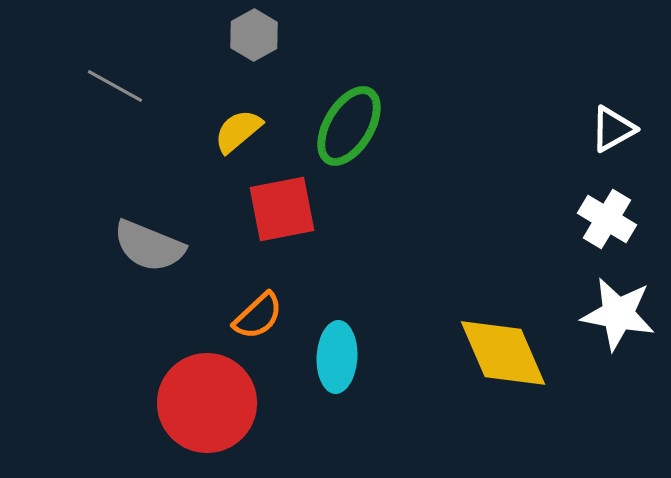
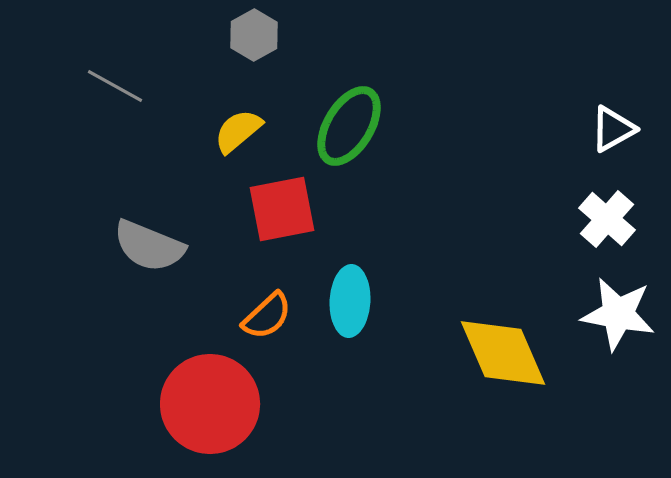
white cross: rotated 10 degrees clockwise
orange semicircle: moved 9 px right
cyan ellipse: moved 13 px right, 56 px up
red circle: moved 3 px right, 1 px down
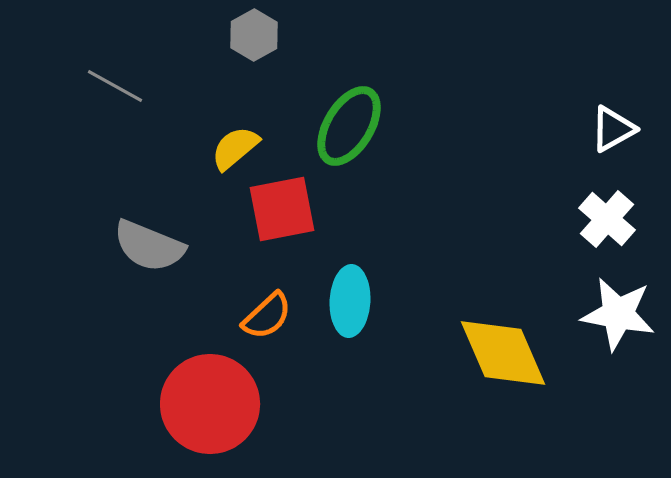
yellow semicircle: moved 3 px left, 17 px down
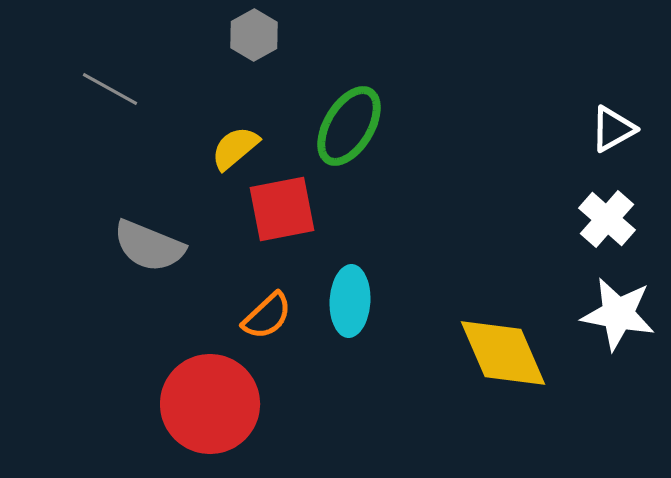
gray line: moved 5 px left, 3 px down
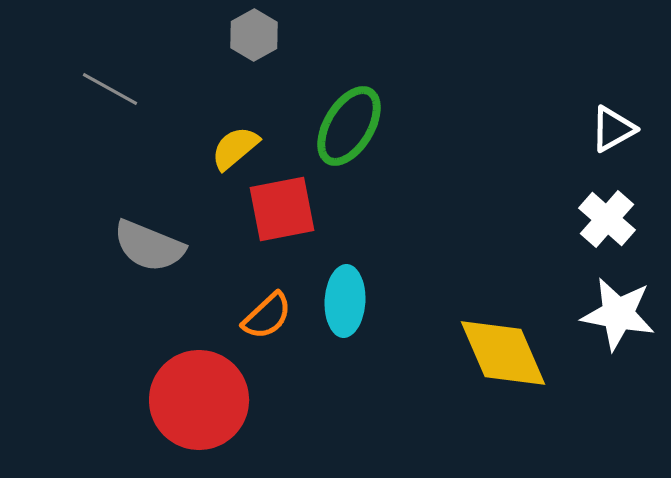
cyan ellipse: moved 5 px left
red circle: moved 11 px left, 4 px up
